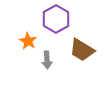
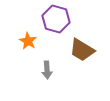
purple hexagon: rotated 16 degrees counterclockwise
gray arrow: moved 10 px down
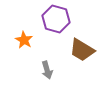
orange star: moved 4 px left, 1 px up
gray arrow: rotated 12 degrees counterclockwise
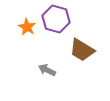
orange star: moved 3 px right, 13 px up
gray arrow: rotated 132 degrees clockwise
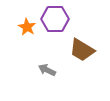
purple hexagon: moved 1 px left; rotated 16 degrees counterclockwise
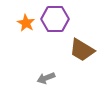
orange star: moved 1 px left, 4 px up
gray arrow: moved 1 px left, 8 px down; rotated 48 degrees counterclockwise
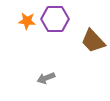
orange star: moved 1 px right, 2 px up; rotated 24 degrees counterclockwise
brown trapezoid: moved 11 px right, 9 px up; rotated 16 degrees clockwise
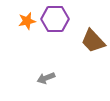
orange star: rotated 18 degrees counterclockwise
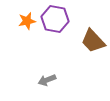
purple hexagon: rotated 12 degrees clockwise
gray arrow: moved 1 px right, 2 px down
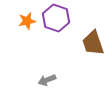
purple hexagon: moved 1 px right, 1 px up; rotated 8 degrees clockwise
brown trapezoid: moved 2 px down; rotated 24 degrees clockwise
